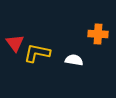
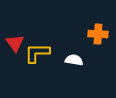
yellow L-shape: rotated 12 degrees counterclockwise
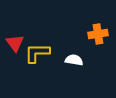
orange cross: rotated 12 degrees counterclockwise
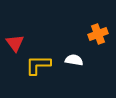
orange cross: rotated 12 degrees counterclockwise
yellow L-shape: moved 1 px right, 12 px down
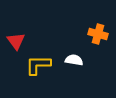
orange cross: rotated 36 degrees clockwise
red triangle: moved 1 px right, 2 px up
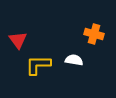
orange cross: moved 4 px left
red triangle: moved 2 px right, 1 px up
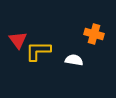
yellow L-shape: moved 14 px up
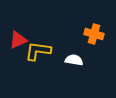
red triangle: rotated 42 degrees clockwise
yellow L-shape: rotated 8 degrees clockwise
